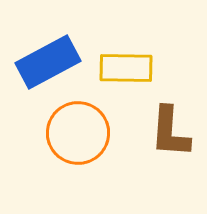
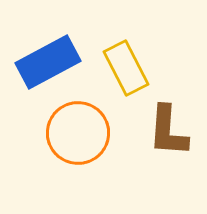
yellow rectangle: rotated 62 degrees clockwise
brown L-shape: moved 2 px left, 1 px up
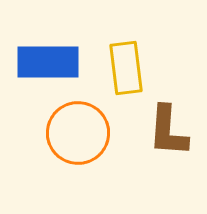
blue rectangle: rotated 28 degrees clockwise
yellow rectangle: rotated 20 degrees clockwise
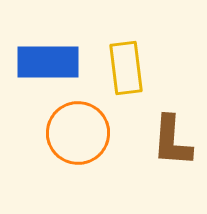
brown L-shape: moved 4 px right, 10 px down
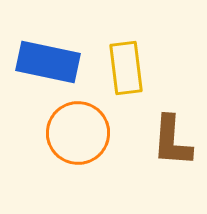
blue rectangle: rotated 12 degrees clockwise
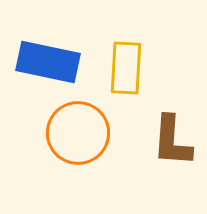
yellow rectangle: rotated 10 degrees clockwise
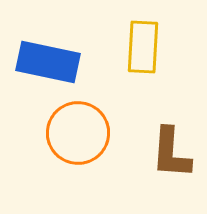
yellow rectangle: moved 17 px right, 21 px up
brown L-shape: moved 1 px left, 12 px down
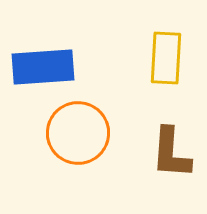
yellow rectangle: moved 23 px right, 11 px down
blue rectangle: moved 5 px left, 5 px down; rotated 16 degrees counterclockwise
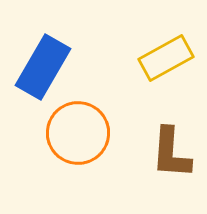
yellow rectangle: rotated 58 degrees clockwise
blue rectangle: rotated 56 degrees counterclockwise
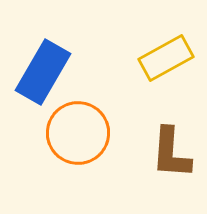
blue rectangle: moved 5 px down
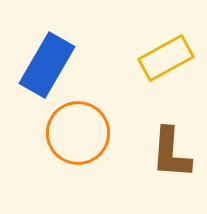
blue rectangle: moved 4 px right, 7 px up
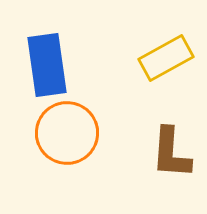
blue rectangle: rotated 38 degrees counterclockwise
orange circle: moved 11 px left
